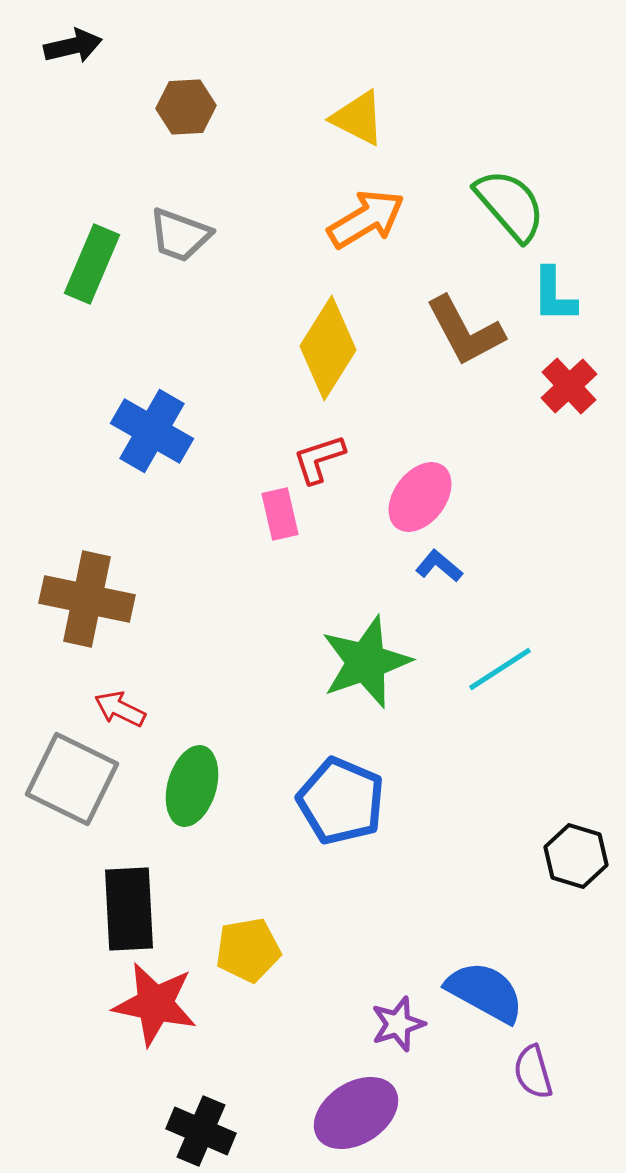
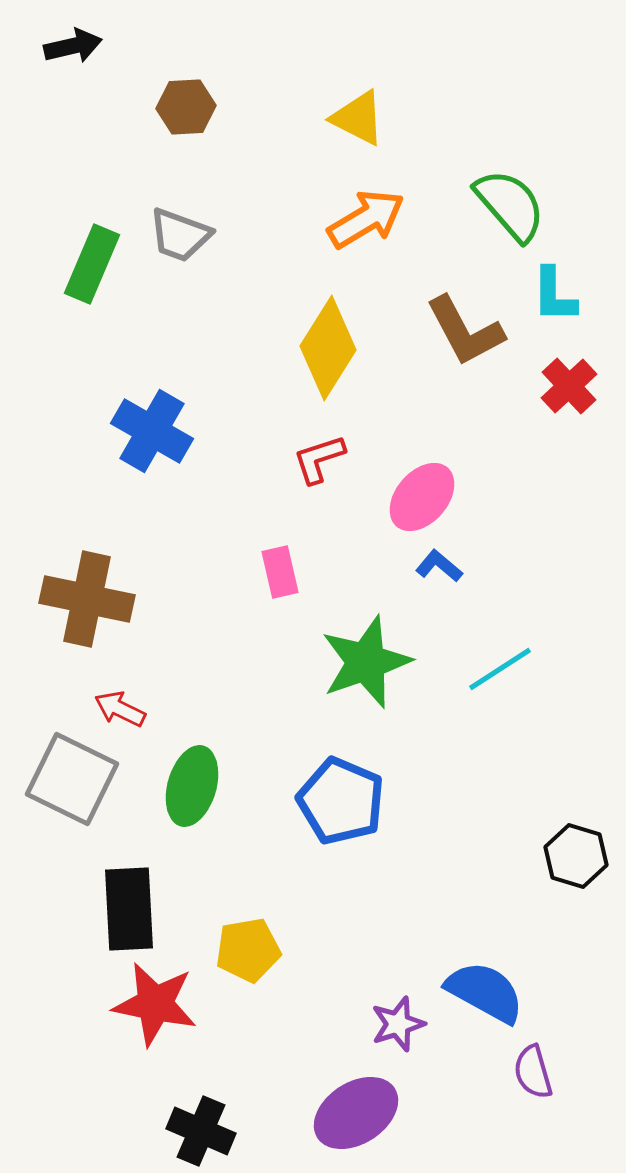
pink ellipse: moved 2 px right; rotated 4 degrees clockwise
pink rectangle: moved 58 px down
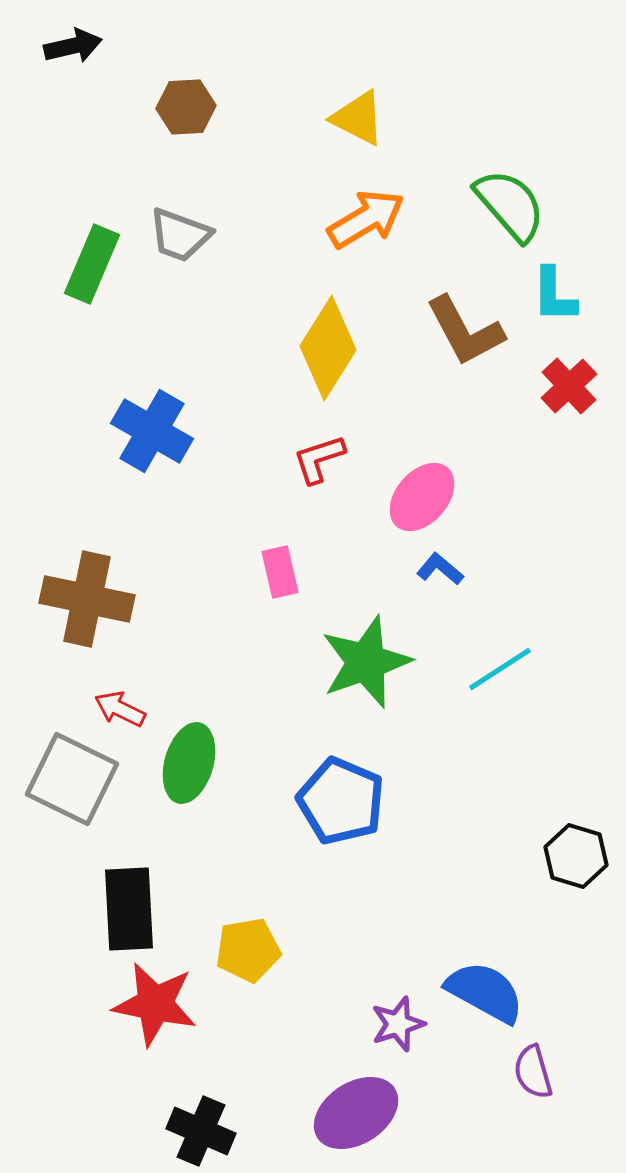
blue L-shape: moved 1 px right, 3 px down
green ellipse: moved 3 px left, 23 px up
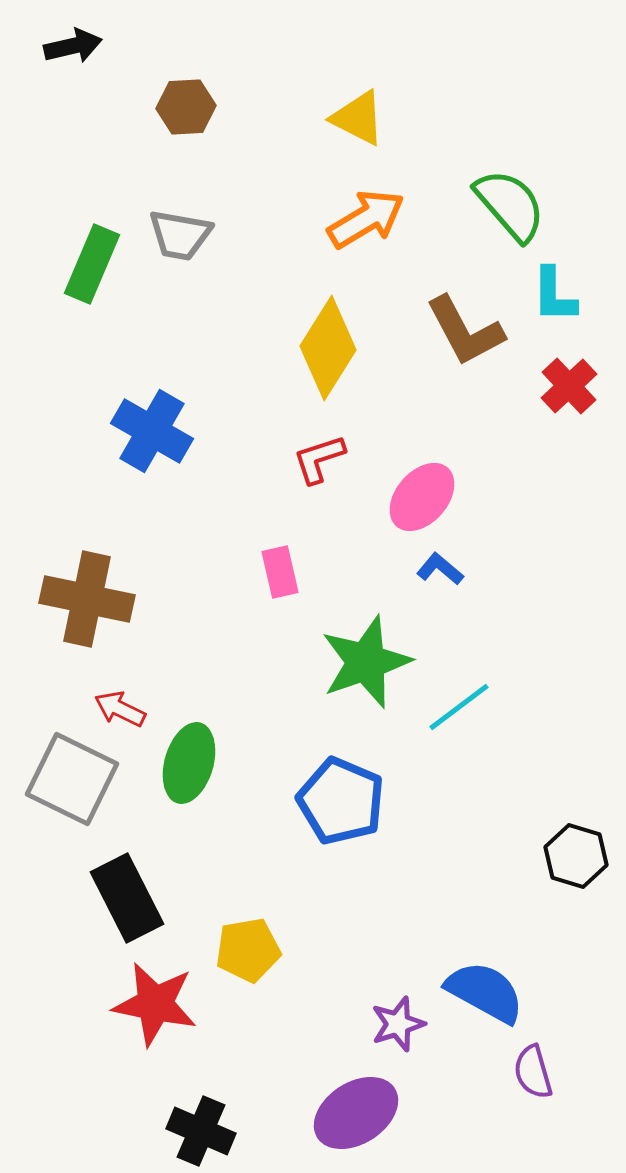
gray trapezoid: rotated 10 degrees counterclockwise
cyan line: moved 41 px left, 38 px down; rotated 4 degrees counterclockwise
black rectangle: moved 2 px left, 11 px up; rotated 24 degrees counterclockwise
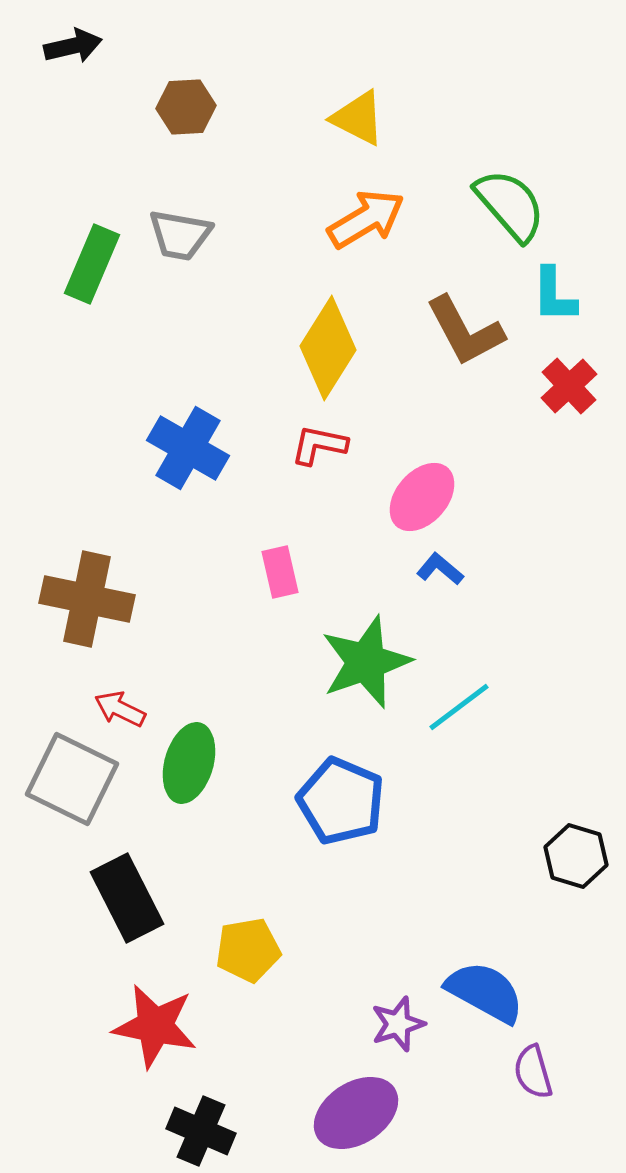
blue cross: moved 36 px right, 17 px down
red L-shape: moved 14 px up; rotated 30 degrees clockwise
red star: moved 22 px down
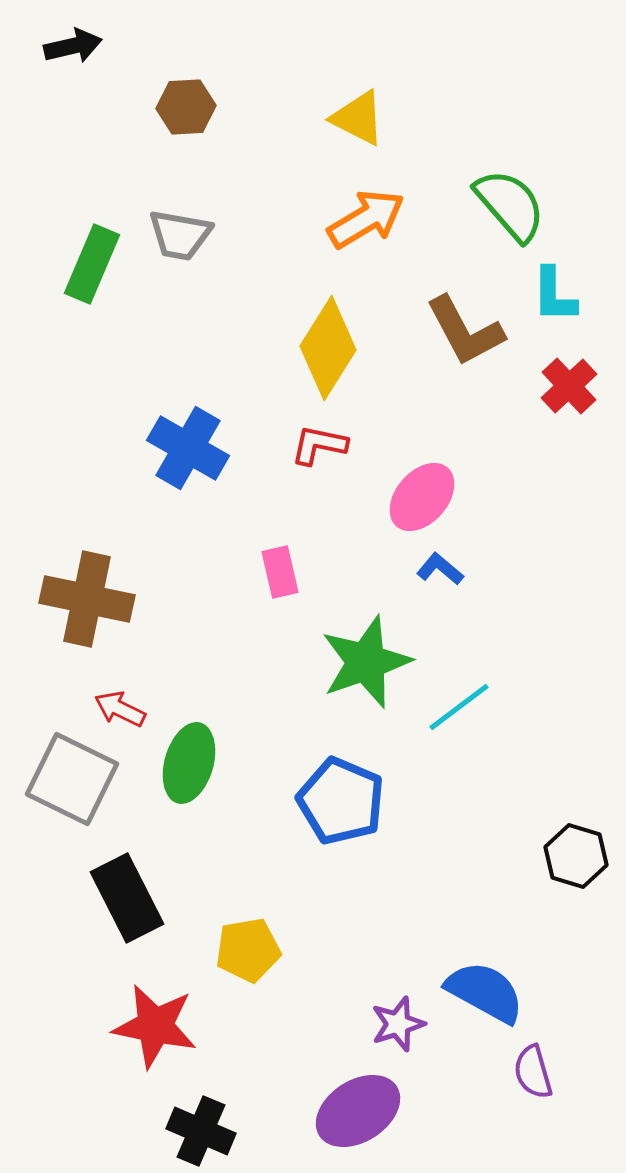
purple ellipse: moved 2 px right, 2 px up
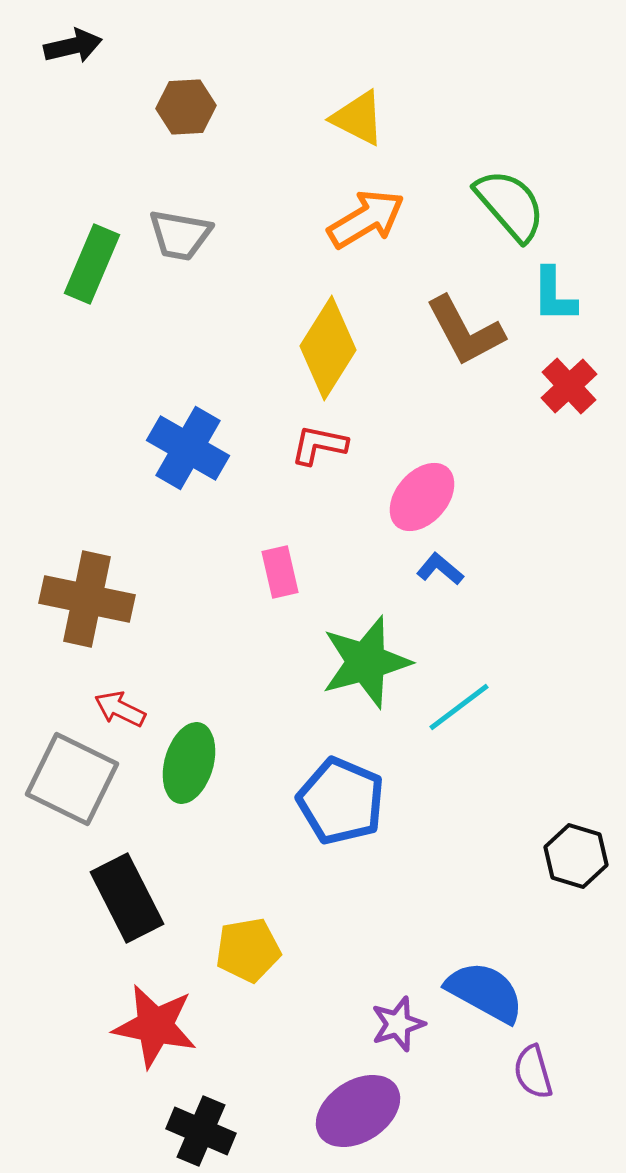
green star: rotated 4 degrees clockwise
